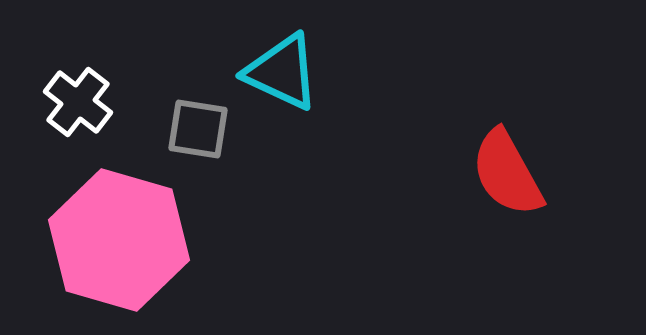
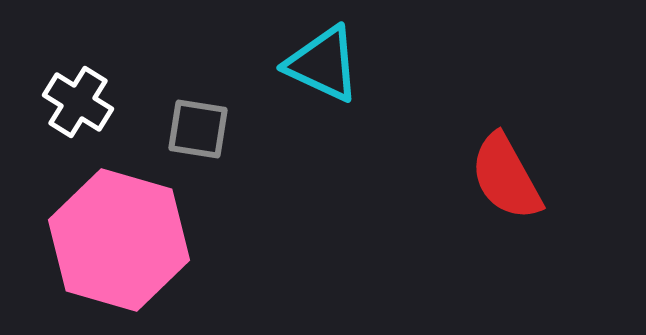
cyan triangle: moved 41 px right, 8 px up
white cross: rotated 6 degrees counterclockwise
red semicircle: moved 1 px left, 4 px down
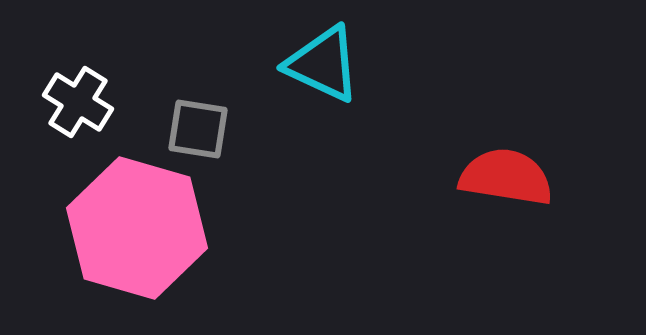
red semicircle: rotated 128 degrees clockwise
pink hexagon: moved 18 px right, 12 px up
